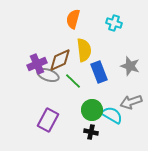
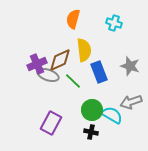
purple rectangle: moved 3 px right, 3 px down
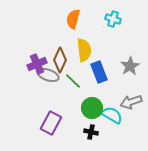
cyan cross: moved 1 px left, 4 px up
brown diamond: rotated 40 degrees counterclockwise
gray star: rotated 24 degrees clockwise
green circle: moved 2 px up
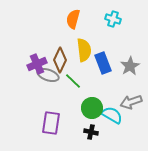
blue rectangle: moved 4 px right, 9 px up
purple rectangle: rotated 20 degrees counterclockwise
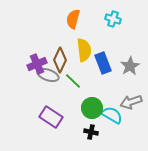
purple rectangle: moved 6 px up; rotated 65 degrees counterclockwise
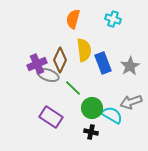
green line: moved 7 px down
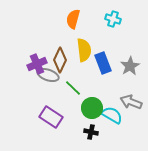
gray arrow: rotated 40 degrees clockwise
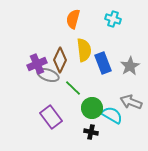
purple rectangle: rotated 20 degrees clockwise
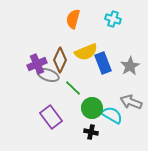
yellow semicircle: moved 2 px right, 2 px down; rotated 75 degrees clockwise
